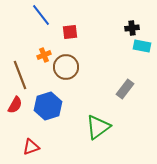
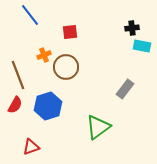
blue line: moved 11 px left
brown line: moved 2 px left
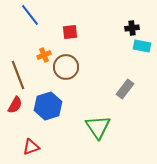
green triangle: rotated 28 degrees counterclockwise
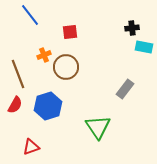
cyan rectangle: moved 2 px right, 1 px down
brown line: moved 1 px up
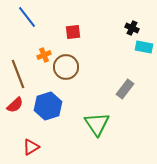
blue line: moved 3 px left, 2 px down
black cross: rotated 32 degrees clockwise
red square: moved 3 px right
red semicircle: rotated 18 degrees clockwise
green triangle: moved 1 px left, 3 px up
red triangle: rotated 12 degrees counterclockwise
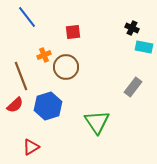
brown line: moved 3 px right, 2 px down
gray rectangle: moved 8 px right, 2 px up
green triangle: moved 2 px up
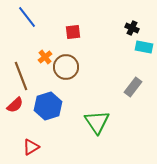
orange cross: moved 1 px right, 2 px down; rotated 16 degrees counterclockwise
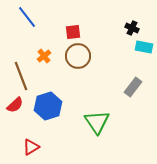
orange cross: moved 1 px left, 1 px up
brown circle: moved 12 px right, 11 px up
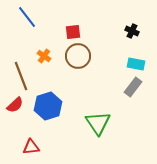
black cross: moved 3 px down
cyan rectangle: moved 8 px left, 17 px down
orange cross: rotated 16 degrees counterclockwise
green triangle: moved 1 px right, 1 px down
red triangle: rotated 24 degrees clockwise
